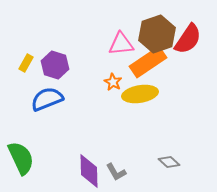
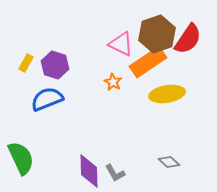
pink triangle: rotated 32 degrees clockwise
yellow ellipse: moved 27 px right
gray L-shape: moved 1 px left, 1 px down
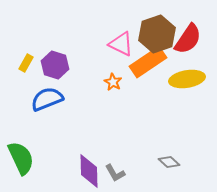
yellow ellipse: moved 20 px right, 15 px up
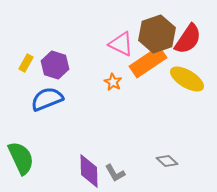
yellow ellipse: rotated 40 degrees clockwise
gray diamond: moved 2 px left, 1 px up
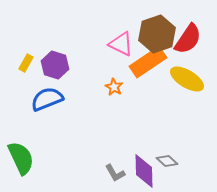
orange star: moved 1 px right, 5 px down
purple diamond: moved 55 px right
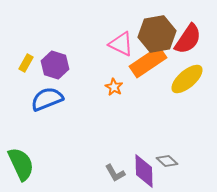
brown hexagon: rotated 9 degrees clockwise
yellow ellipse: rotated 72 degrees counterclockwise
green semicircle: moved 6 px down
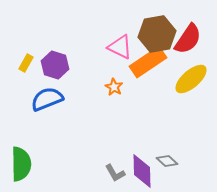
pink triangle: moved 1 px left, 3 px down
yellow ellipse: moved 4 px right
green semicircle: rotated 24 degrees clockwise
purple diamond: moved 2 px left
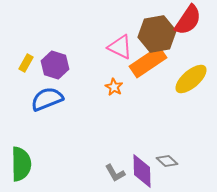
red semicircle: moved 19 px up
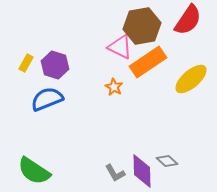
brown hexagon: moved 15 px left, 8 px up
green semicircle: moved 13 px right, 7 px down; rotated 124 degrees clockwise
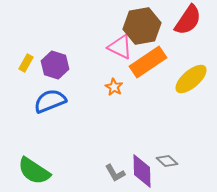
blue semicircle: moved 3 px right, 2 px down
